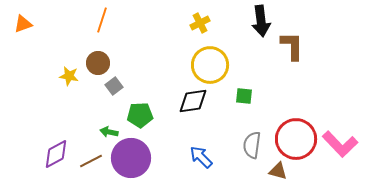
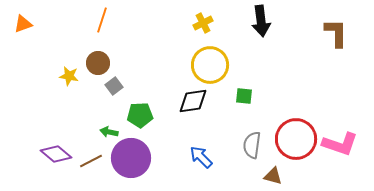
yellow cross: moved 3 px right
brown L-shape: moved 44 px right, 13 px up
pink L-shape: rotated 27 degrees counterclockwise
purple diamond: rotated 68 degrees clockwise
brown triangle: moved 5 px left, 5 px down
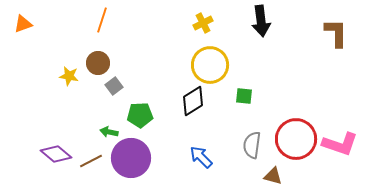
black diamond: rotated 24 degrees counterclockwise
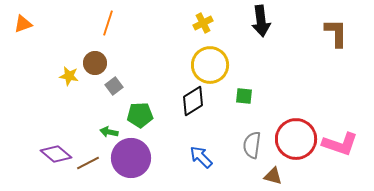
orange line: moved 6 px right, 3 px down
brown circle: moved 3 px left
brown line: moved 3 px left, 2 px down
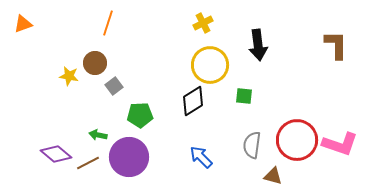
black arrow: moved 3 px left, 24 px down
brown L-shape: moved 12 px down
green arrow: moved 11 px left, 3 px down
red circle: moved 1 px right, 1 px down
purple circle: moved 2 px left, 1 px up
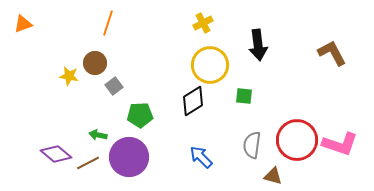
brown L-shape: moved 4 px left, 8 px down; rotated 28 degrees counterclockwise
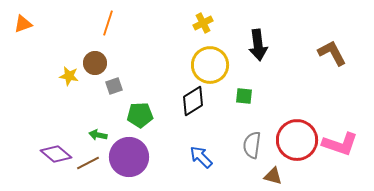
gray square: rotated 18 degrees clockwise
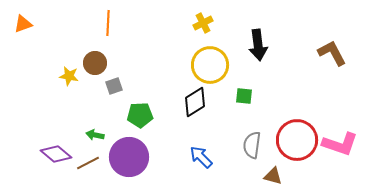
orange line: rotated 15 degrees counterclockwise
black diamond: moved 2 px right, 1 px down
green arrow: moved 3 px left
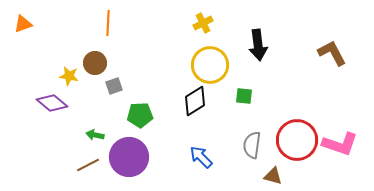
black diamond: moved 1 px up
purple diamond: moved 4 px left, 51 px up
brown line: moved 2 px down
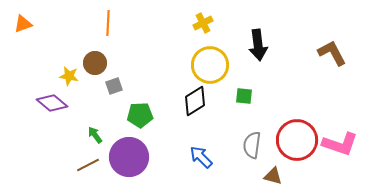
green arrow: rotated 42 degrees clockwise
